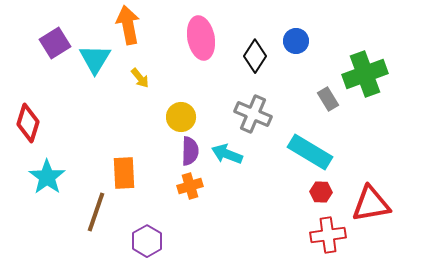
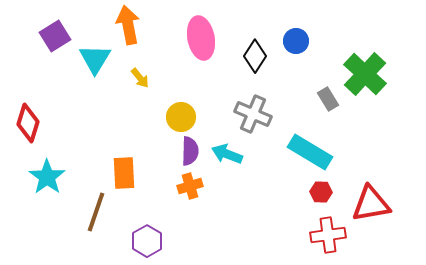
purple square: moved 7 px up
green cross: rotated 27 degrees counterclockwise
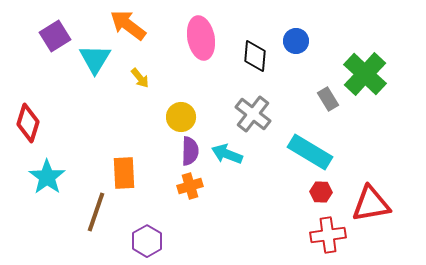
orange arrow: rotated 42 degrees counterclockwise
black diamond: rotated 28 degrees counterclockwise
gray cross: rotated 15 degrees clockwise
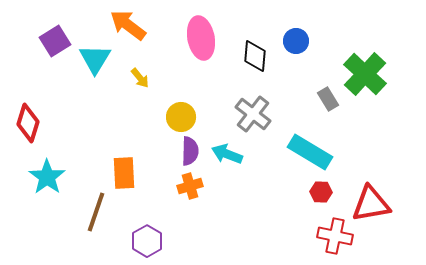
purple square: moved 5 px down
red cross: moved 7 px right, 1 px down; rotated 20 degrees clockwise
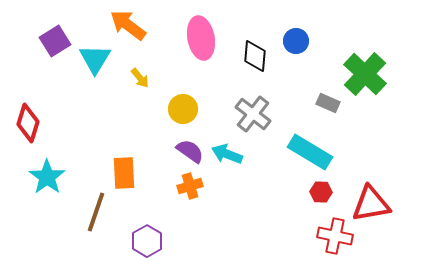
gray rectangle: moved 4 px down; rotated 35 degrees counterclockwise
yellow circle: moved 2 px right, 8 px up
purple semicircle: rotated 56 degrees counterclockwise
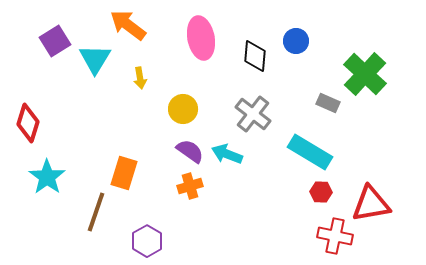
yellow arrow: rotated 30 degrees clockwise
orange rectangle: rotated 20 degrees clockwise
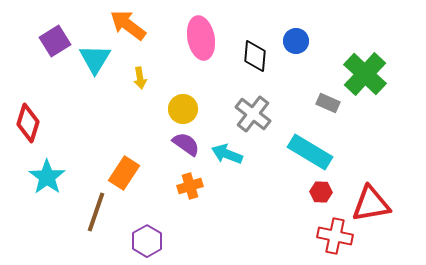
purple semicircle: moved 4 px left, 7 px up
orange rectangle: rotated 16 degrees clockwise
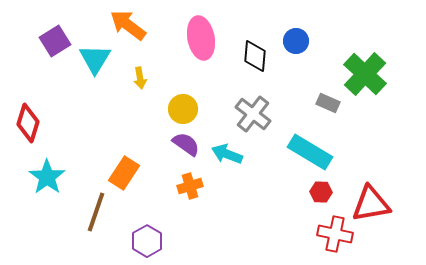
red cross: moved 2 px up
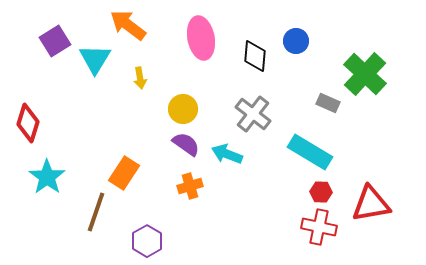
red cross: moved 16 px left, 7 px up
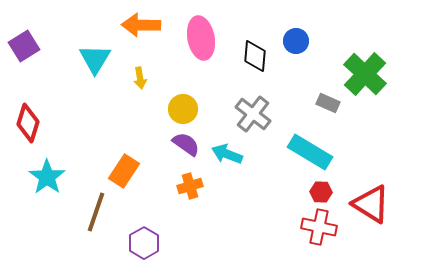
orange arrow: moved 13 px right; rotated 36 degrees counterclockwise
purple square: moved 31 px left, 5 px down
orange rectangle: moved 2 px up
red triangle: rotated 42 degrees clockwise
purple hexagon: moved 3 px left, 2 px down
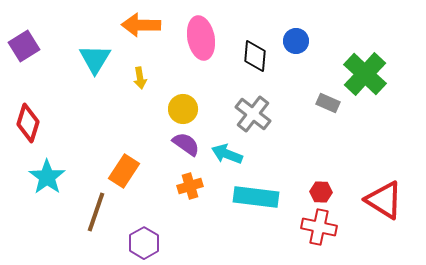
cyan rectangle: moved 54 px left, 45 px down; rotated 24 degrees counterclockwise
red triangle: moved 13 px right, 4 px up
